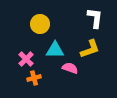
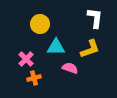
cyan triangle: moved 1 px right, 3 px up
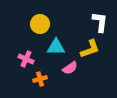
white L-shape: moved 5 px right, 4 px down
pink cross: rotated 21 degrees counterclockwise
pink semicircle: rotated 126 degrees clockwise
orange cross: moved 6 px right, 1 px down
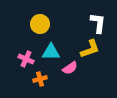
white L-shape: moved 2 px left, 1 px down
cyan triangle: moved 5 px left, 5 px down
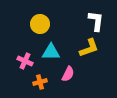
white L-shape: moved 2 px left, 2 px up
yellow L-shape: moved 1 px left, 1 px up
pink cross: moved 1 px left, 2 px down
pink semicircle: moved 2 px left, 6 px down; rotated 28 degrees counterclockwise
orange cross: moved 3 px down
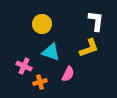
yellow circle: moved 2 px right
cyan triangle: rotated 18 degrees clockwise
pink cross: moved 1 px left, 5 px down
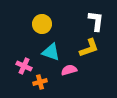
pink semicircle: moved 1 px right, 4 px up; rotated 133 degrees counterclockwise
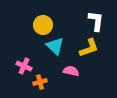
yellow circle: moved 1 px right, 1 px down
cyan triangle: moved 4 px right, 6 px up; rotated 24 degrees clockwise
pink semicircle: moved 2 px right, 1 px down; rotated 28 degrees clockwise
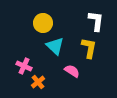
yellow circle: moved 2 px up
yellow L-shape: rotated 60 degrees counterclockwise
pink semicircle: moved 1 px right; rotated 21 degrees clockwise
orange cross: moved 2 px left; rotated 24 degrees counterclockwise
